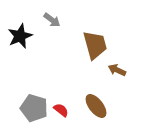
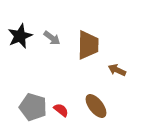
gray arrow: moved 18 px down
brown trapezoid: moved 7 px left; rotated 16 degrees clockwise
gray pentagon: moved 1 px left, 1 px up
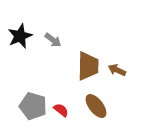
gray arrow: moved 1 px right, 2 px down
brown trapezoid: moved 21 px down
gray pentagon: moved 1 px up
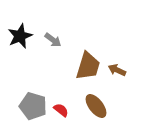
brown trapezoid: rotated 16 degrees clockwise
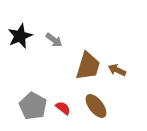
gray arrow: moved 1 px right
gray pentagon: rotated 12 degrees clockwise
red semicircle: moved 2 px right, 2 px up
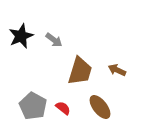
black star: moved 1 px right
brown trapezoid: moved 8 px left, 5 px down
brown ellipse: moved 4 px right, 1 px down
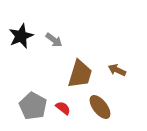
brown trapezoid: moved 3 px down
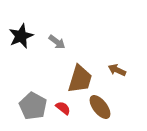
gray arrow: moved 3 px right, 2 px down
brown trapezoid: moved 5 px down
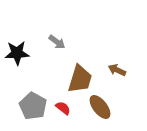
black star: moved 4 px left, 17 px down; rotated 20 degrees clockwise
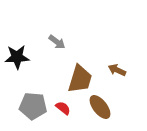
black star: moved 4 px down
gray pentagon: rotated 24 degrees counterclockwise
